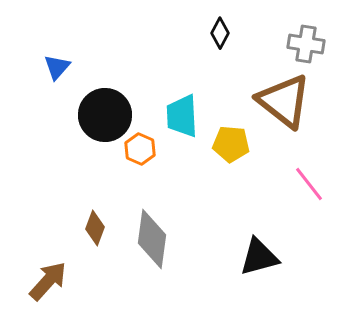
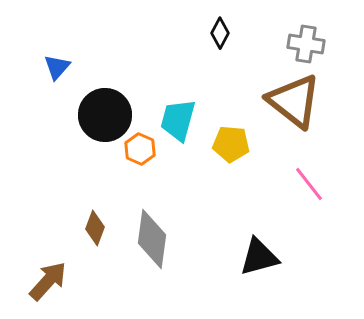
brown triangle: moved 10 px right
cyan trapezoid: moved 4 px left, 4 px down; rotated 18 degrees clockwise
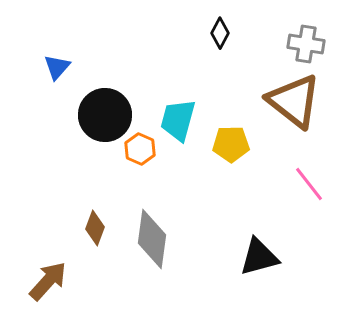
yellow pentagon: rotated 6 degrees counterclockwise
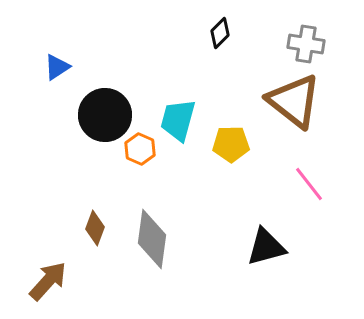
black diamond: rotated 16 degrees clockwise
blue triangle: rotated 16 degrees clockwise
black triangle: moved 7 px right, 10 px up
